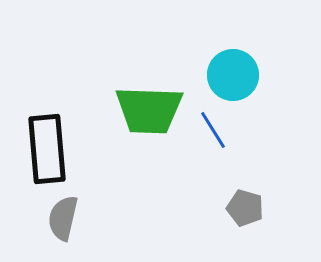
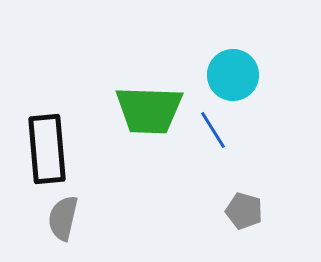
gray pentagon: moved 1 px left, 3 px down
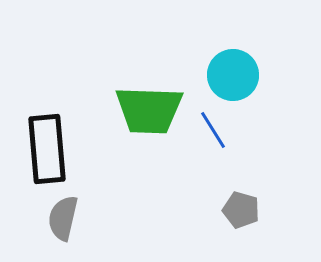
gray pentagon: moved 3 px left, 1 px up
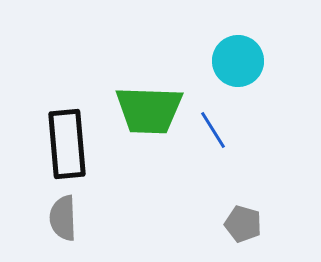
cyan circle: moved 5 px right, 14 px up
black rectangle: moved 20 px right, 5 px up
gray pentagon: moved 2 px right, 14 px down
gray semicircle: rotated 15 degrees counterclockwise
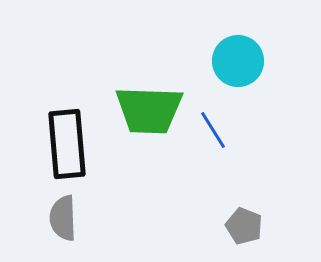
gray pentagon: moved 1 px right, 2 px down; rotated 6 degrees clockwise
